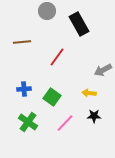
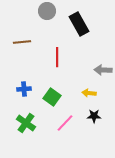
red line: rotated 36 degrees counterclockwise
gray arrow: rotated 30 degrees clockwise
green cross: moved 2 px left, 1 px down
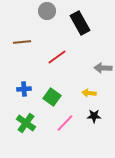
black rectangle: moved 1 px right, 1 px up
red line: rotated 54 degrees clockwise
gray arrow: moved 2 px up
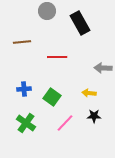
red line: rotated 36 degrees clockwise
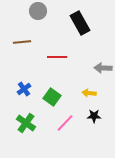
gray circle: moved 9 px left
blue cross: rotated 32 degrees counterclockwise
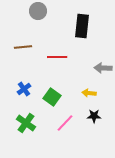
black rectangle: moved 2 px right, 3 px down; rotated 35 degrees clockwise
brown line: moved 1 px right, 5 px down
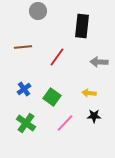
red line: rotated 54 degrees counterclockwise
gray arrow: moved 4 px left, 6 px up
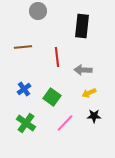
red line: rotated 42 degrees counterclockwise
gray arrow: moved 16 px left, 8 px down
yellow arrow: rotated 32 degrees counterclockwise
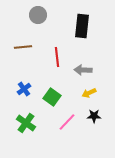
gray circle: moved 4 px down
pink line: moved 2 px right, 1 px up
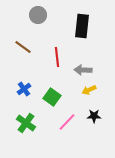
brown line: rotated 42 degrees clockwise
yellow arrow: moved 3 px up
